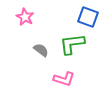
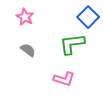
blue square: rotated 25 degrees clockwise
gray semicircle: moved 13 px left
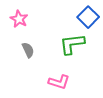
pink star: moved 6 px left, 2 px down
gray semicircle: rotated 28 degrees clockwise
pink L-shape: moved 5 px left, 3 px down
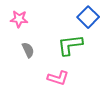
pink star: rotated 24 degrees counterclockwise
green L-shape: moved 2 px left, 1 px down
pink L-shape: moved 1 px left, 4 px up
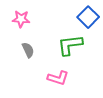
pink star: moved 2 px right
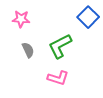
green L-shape: moved 10 px left, 1 px down; rotated 20 degrees counterclockwise
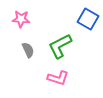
blue square: moved 2 px down; rotated 15 degrees counterclockwise
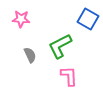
gray semicircle: moved 2 px right, 5 px down
pink L-shape: moved 11 px right, 2 px up; rotated 110 degrees counterclockwise
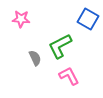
gray semicircle: moved 5 px right, 3 px down
pink L-shape: rotated 25 degrees counterclockwise
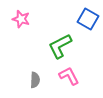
pink star: rotated 12 degrees clockwise
gray semicircle: moved 22 px down; rotated 28 degrees clockwise
